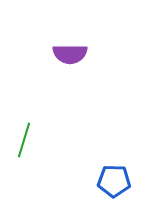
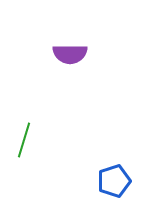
blue pentagon: rotated 20 degrees counterclockwise
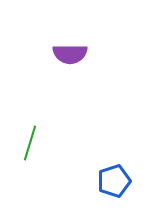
green line: moved 6 px right, 3 px down
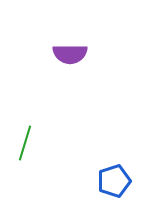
green line: moved 5 px left
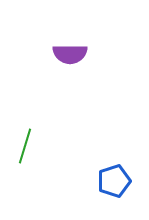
green line: moved 3 px down
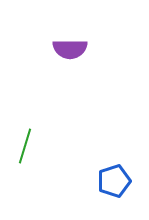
purple semicircle: moved 5 px up
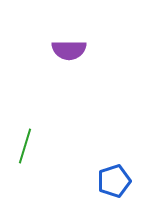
purple semicircle: moved 1 px left, 1 px down
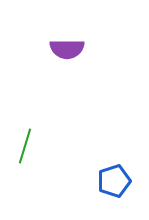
purple semicircle: moved 2 px left, 1 px up
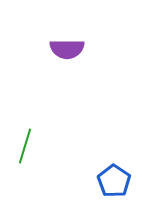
blue pentagon: rotated 20 degrees counterclockwise
